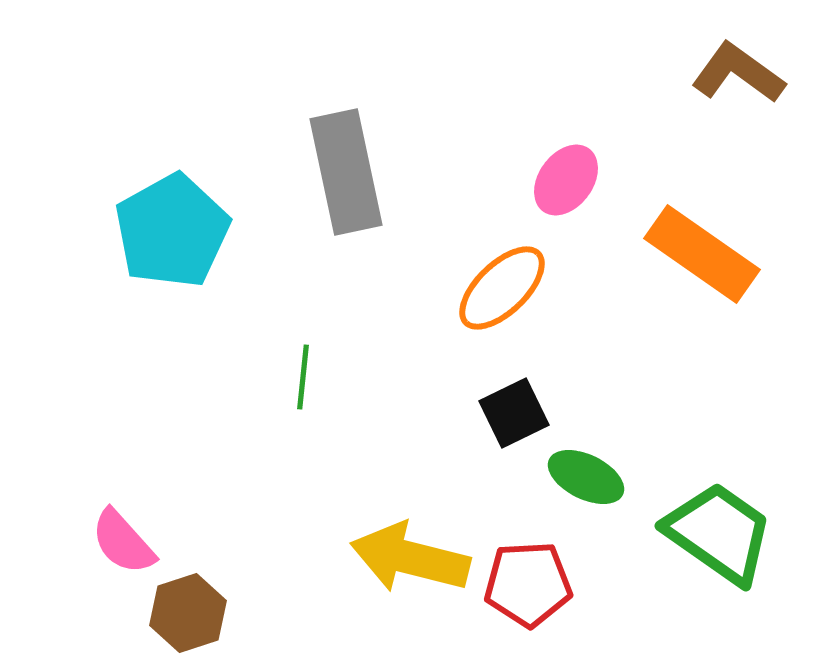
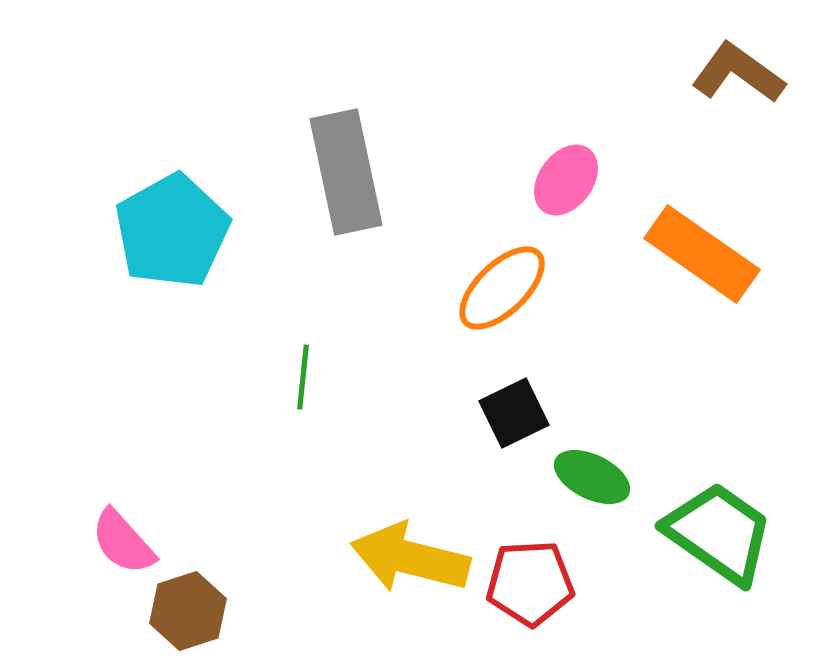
green ellipse: moved 6 px right
red pentagon: moved 2 px right, 1 px up
brown hexagon: moved 2 px up
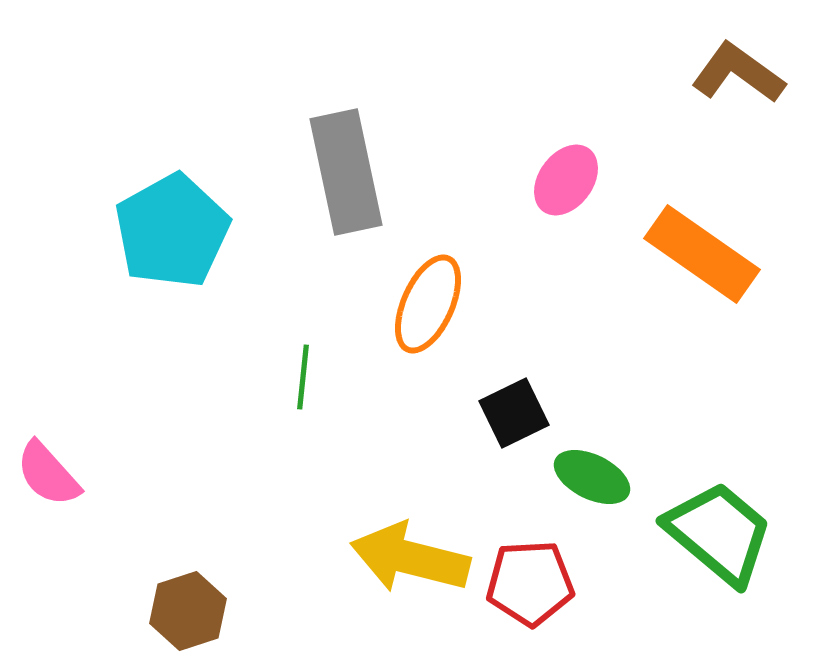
orange ellipse: moved 74 px left, 16 px down; rotated 22 degrees counterclockwise
green trapezoid: rotated 5 degrees clockwise
pink semicircle: moved 75 px left, 68 px up
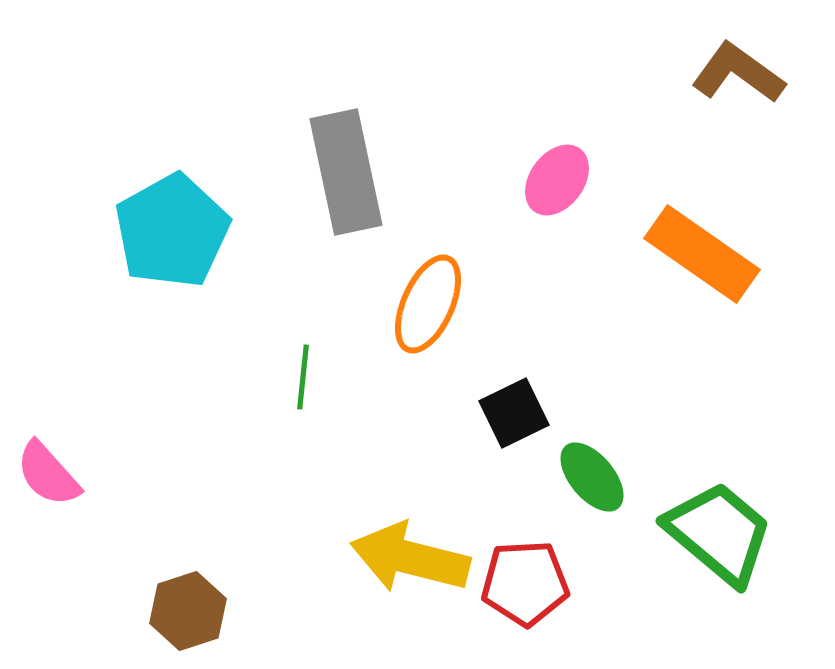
pink ellipse: moved 9 px left
green ellipse: rotated 24 degrees clockwise
red pentagon: moved 5 px left
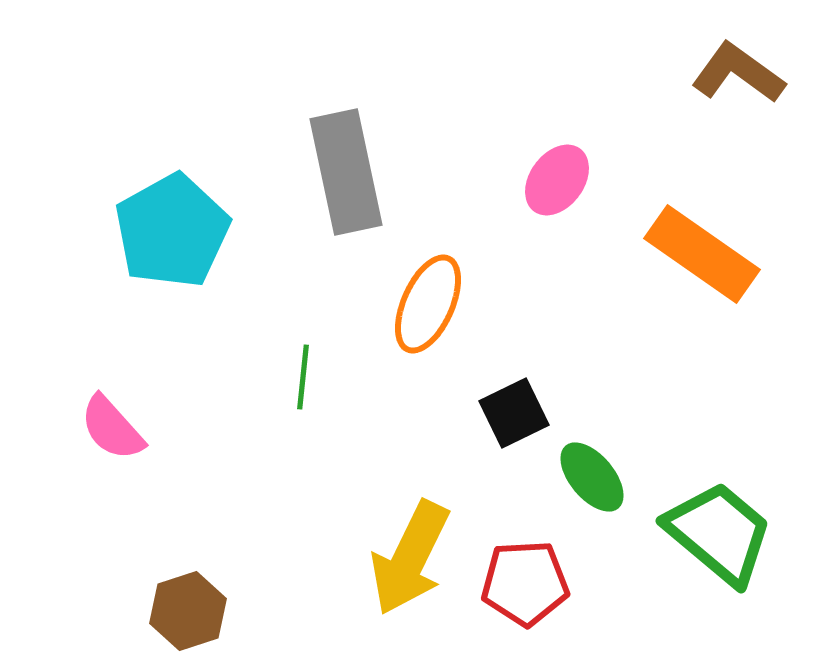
pink semicircle: moved 64 px right, 46 px up
yellow arrow: rotated 78 degrees counterclockwise
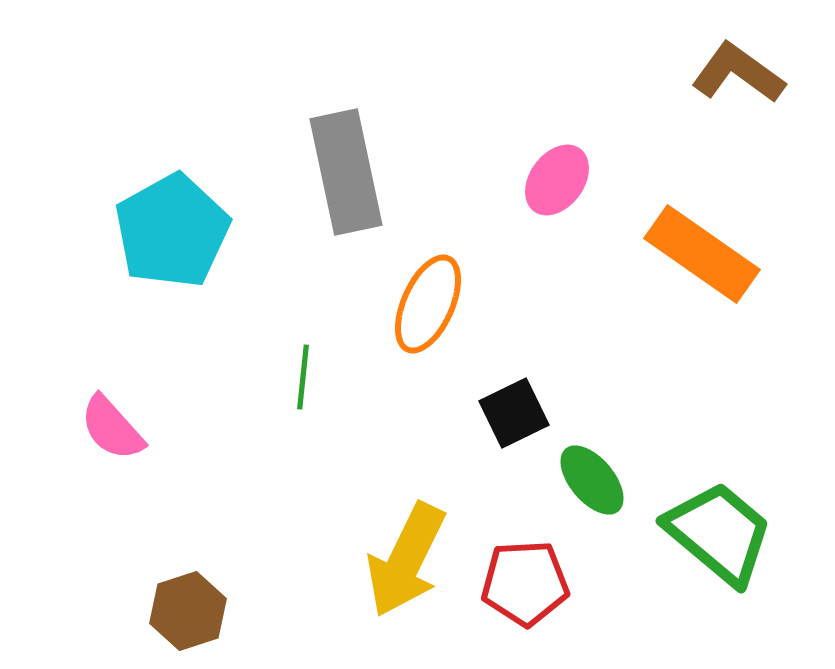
green ellipse: moved 3 px down
yellow arrow: moved 4 px left, 2 px down
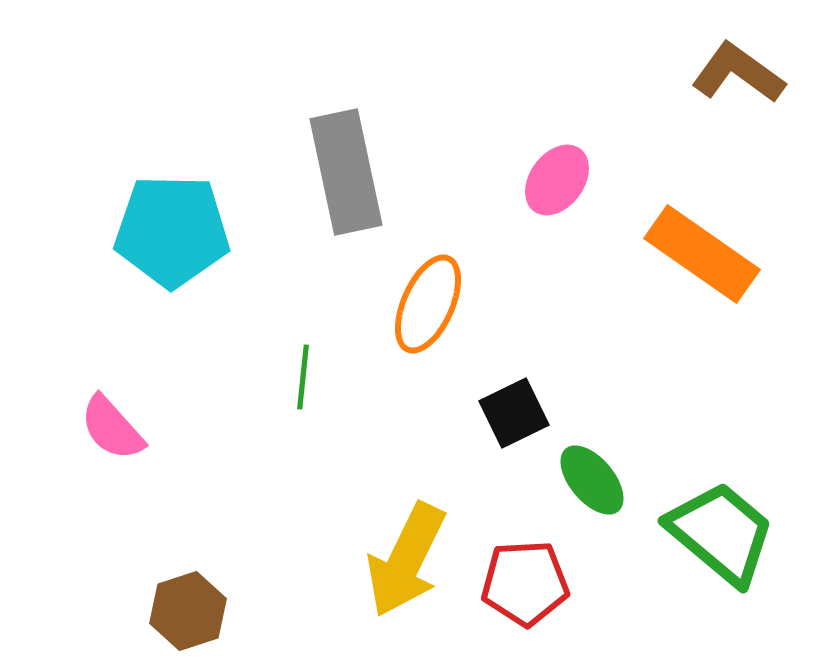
cyan pentagon: rotated 30 degrees clockwise
green trapezoid: moved 2 px right
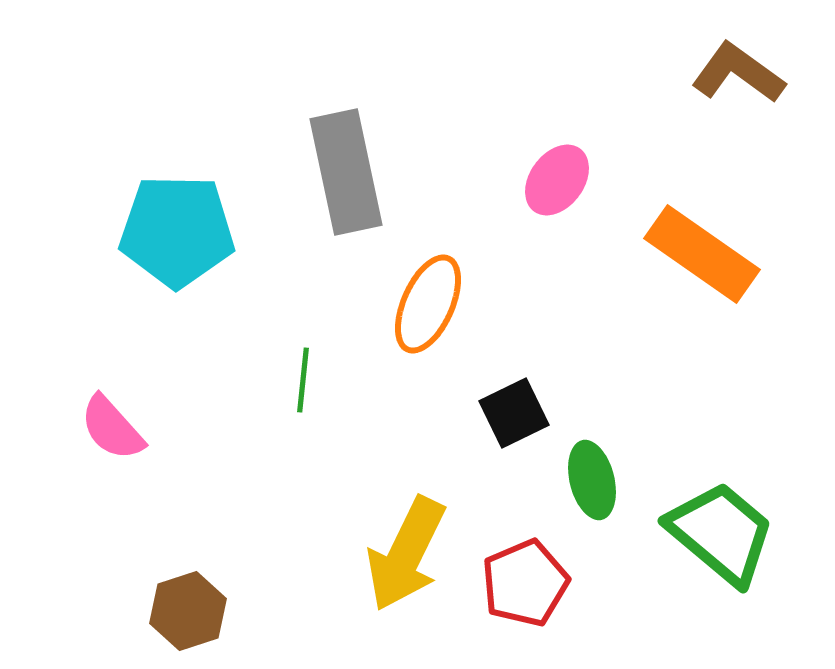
cyan pentagon: moved 5 px right
green line: moved 3 px down
green ellipse: rotated 26 degrees clockwise
yellow arrow: moved 6 px up
red pentagon: rotated 20 degrees counterclockwise
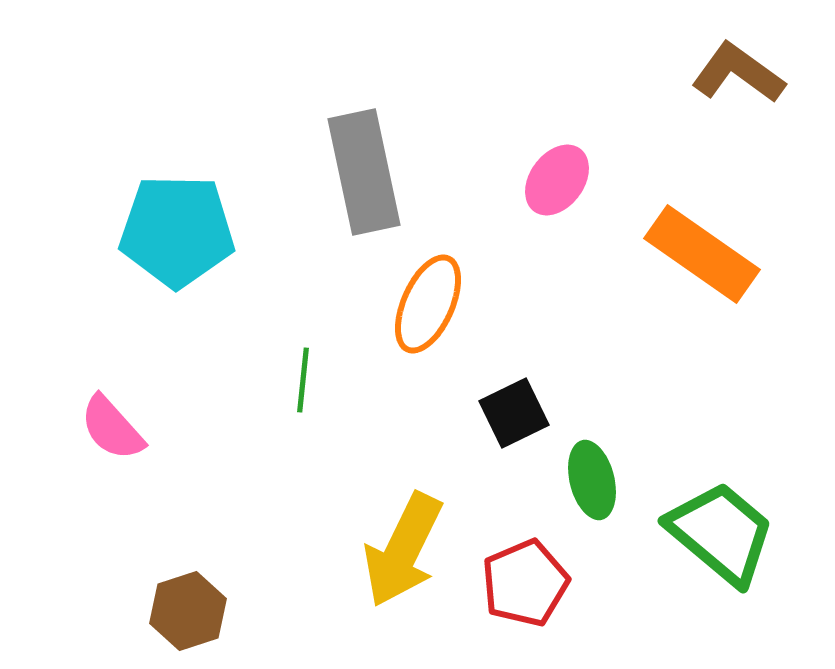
gray rectangle: moved 18 px right
yellow arrow: moved 3 px left, 4 px up
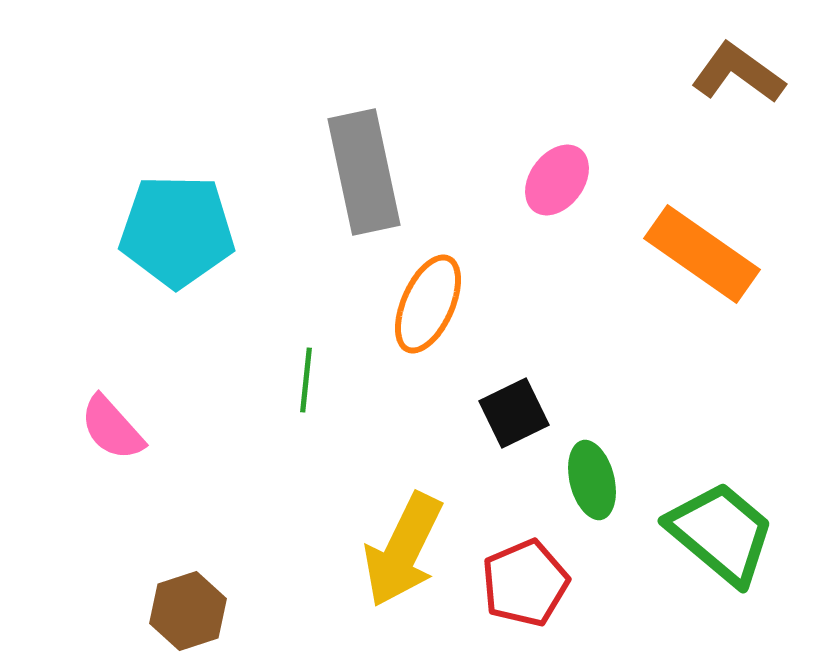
green line: moved 3 px right
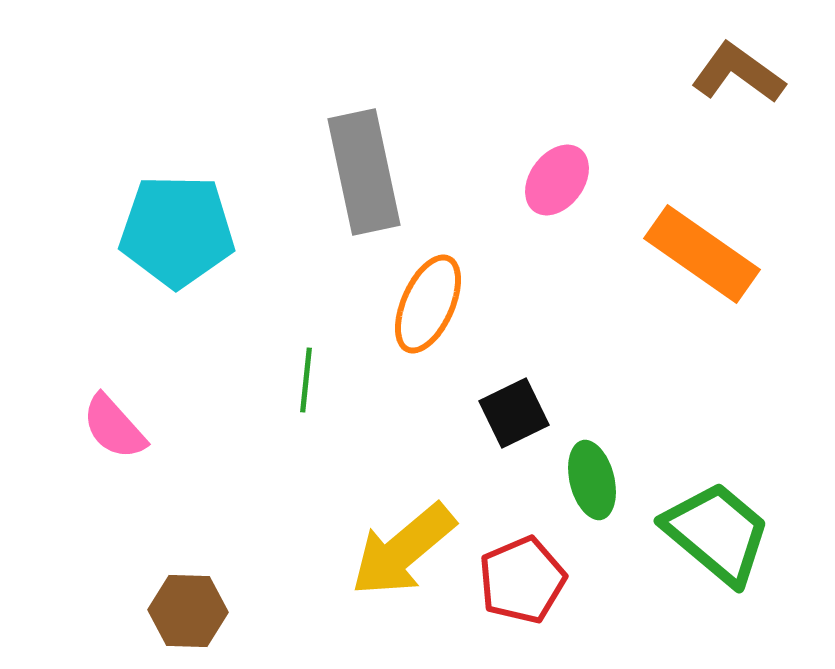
pink semicircle: moved 2 px right, 1 px up
green trapezoid: moved 4 px left
yellow arrow: rotated 24 degrees clockwise
red pentagon: moved 3 px left, 3 px up
brown hexagon: rotated 20 degrees clockwise
